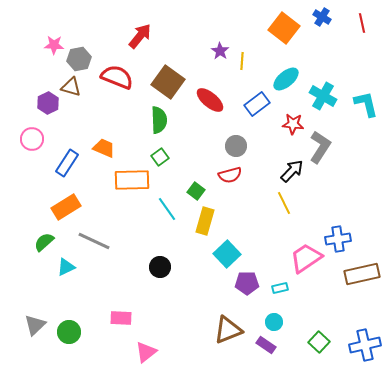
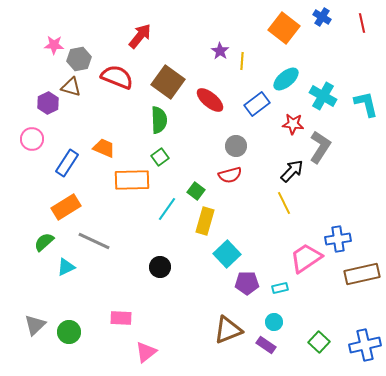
cyan line at (167, 209): rotated 70 degrees clockwise
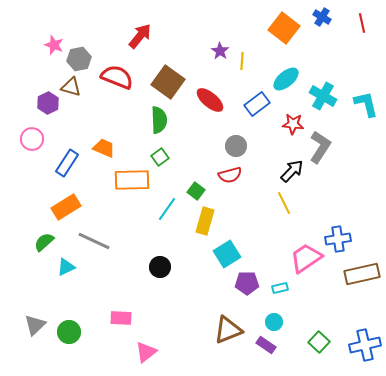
pink star at (54, 45): rotated 18 degrees clockwise
cyan square at (227, 254): rotated 12 degrees clockwise
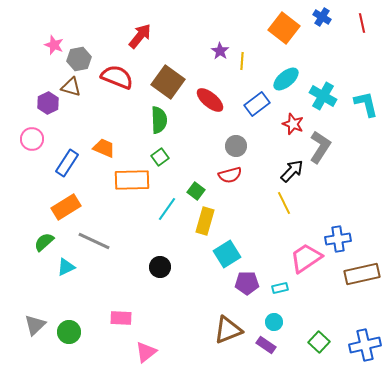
red star at (293, 124): rotated 15 degrees clockwise
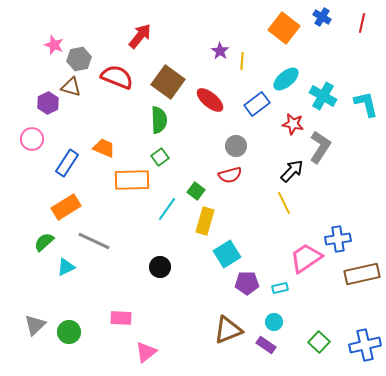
red line at (362, 23): rotated 24 degrees clockwise
red star at (293, 124): rotated 10 degrees counterclockwise
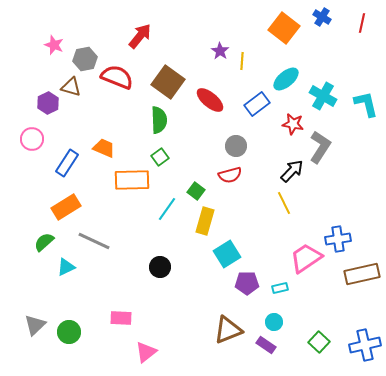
gray hexagon at (79, 59): moved 6 px right
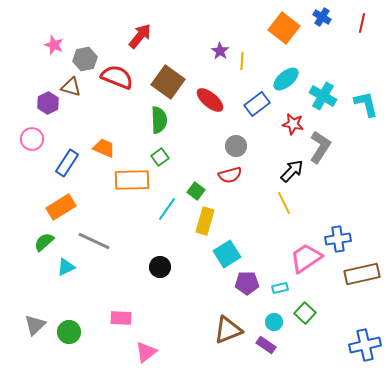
orange rectangle at (66, 207): moved 5 px left
green square at (319, 342): moved 14 px left, 29 px up
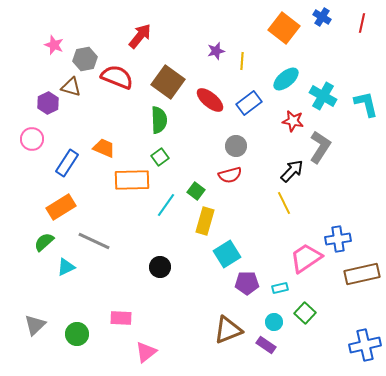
purple star at (220, 51): moved 4 px left; rotated 24 degrees clockwise
blue rectangle at (257, 104): moved 8 px left, 1 px up
red star at (293, 124): moved 3 px up
cyan line at (167, 209): moved 1 px left, 4 px up
green circle at (69, 332): moved 8 px right, 2 px down
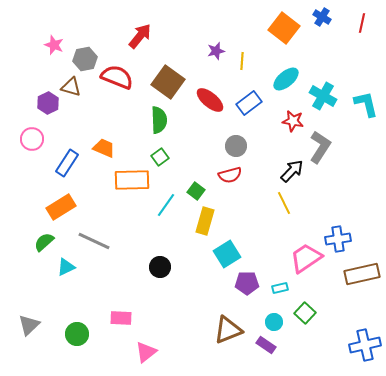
gray triangle at (35, 325): moved 6 px left
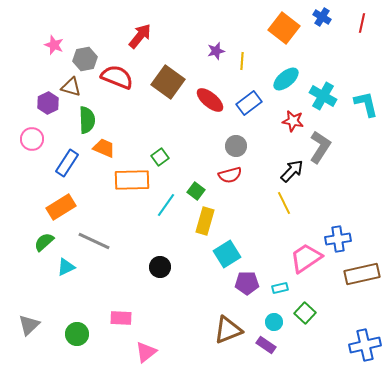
green semicircle at (159, 120): moved 72 px left
